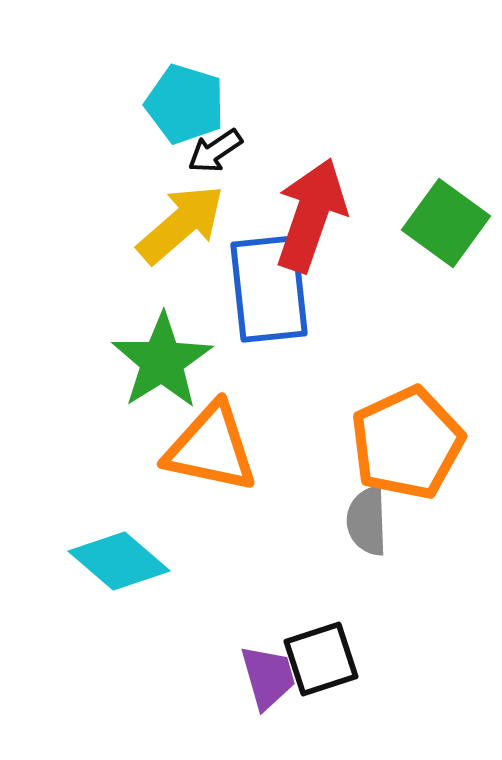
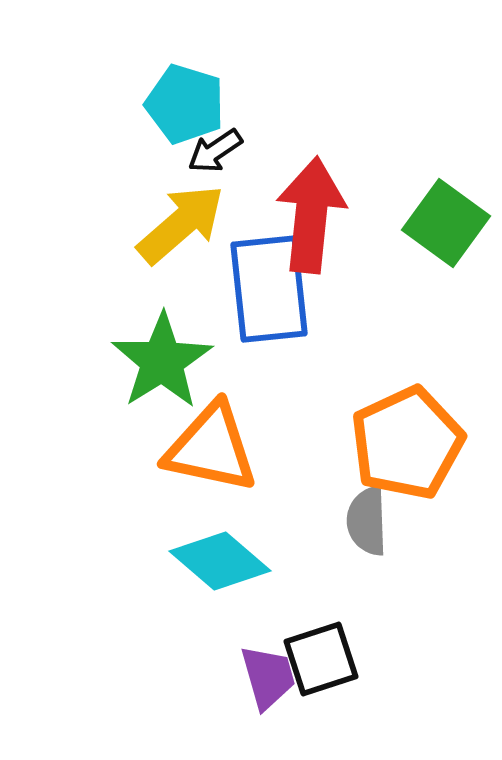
red arrow: rotated 13 degrees counterclockwise
cyan diamond: moved 101 px right
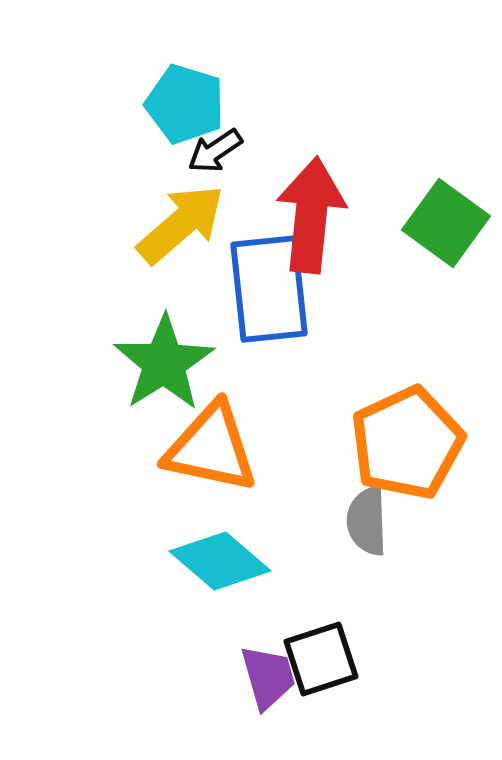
green star: moved 2 px right, 2 px down
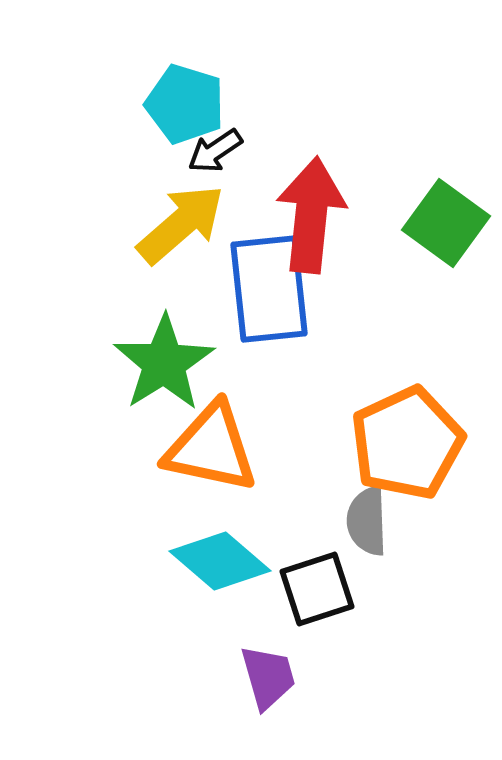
black square: moved 4 px left, 70 px up
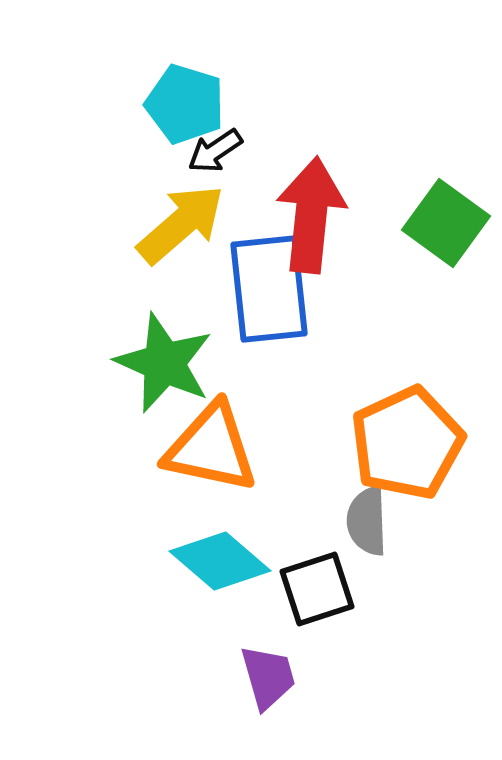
green star: rotated 16 degrees counterclockwise
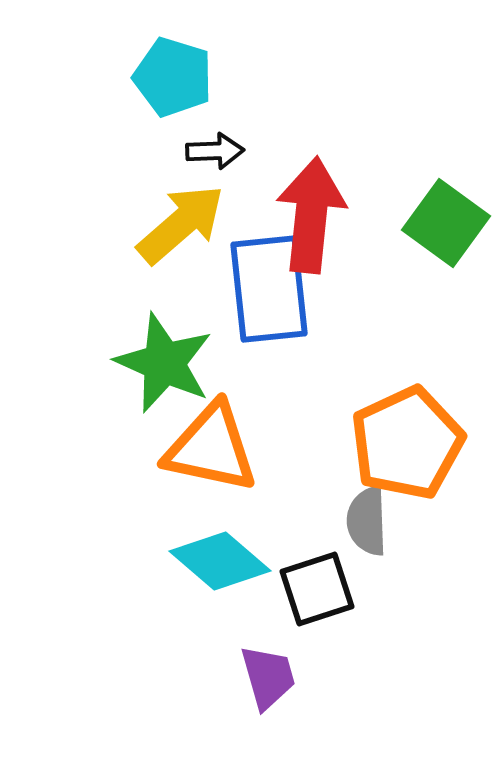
cyan pentagon: moved 12 px left, 27 px up
black arrow: rotated 148 degrees counterclockwise
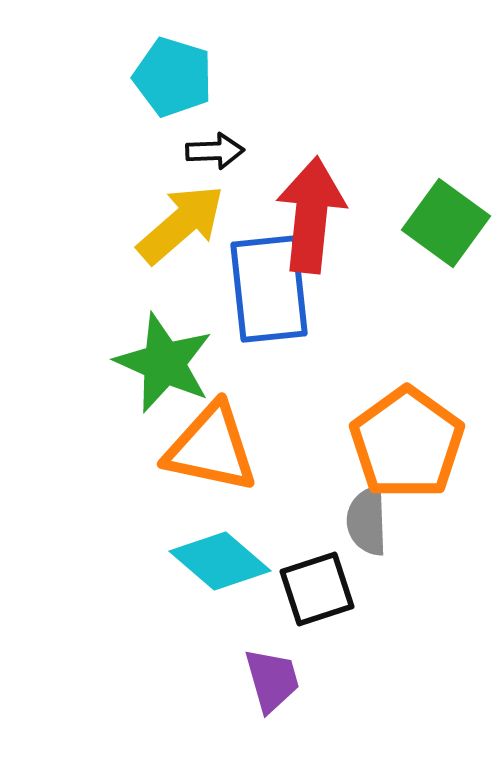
orange pentagon: rotated 11 degrees counterclockwise
purple trapezoid: moved 4 px right, 3 px down
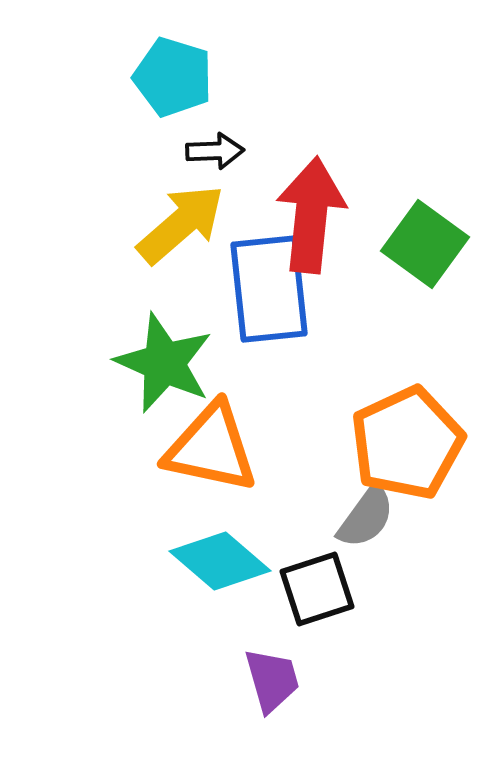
green square: moved 21 px left, 21 px down
orange pentagon: rotated 11 degrees clockwise
gray semicircle: moved 1 px left, 4 px up; rotated 142 degrees counterclockwise
